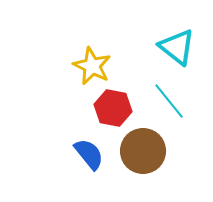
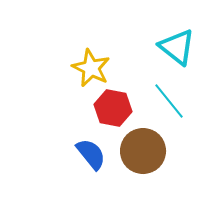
yellow star: moved 1 px left, 2 px down
blue semicircle: moved 2 px right
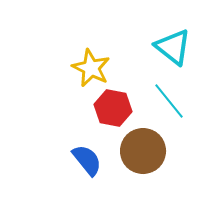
cyan triangle: moved 4 px left
blue semicircle: moved 4 px left, 6 px down
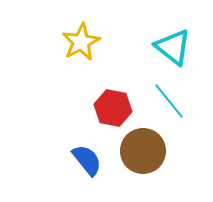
yellow star: moved 10 px left, 26 px up; rotated 18 degrees clockwise
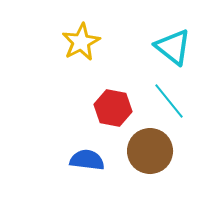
brown circle: moved 7 px right
blue semicircle: rotated 44 degrees counterclockwise
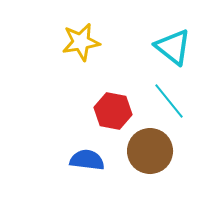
yellow star: rotated 18 degrees clockwise
red hexagon: moved 3 px down
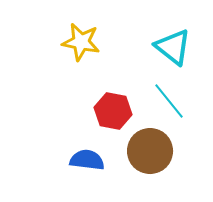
yellow star: rotated 21 degrees clockwise
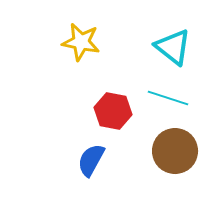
cyan line: moved 1 px left, 3 px up; rotated 33 degrees counterclockwise
brown circle: moved 25 px right
blue semicircle: moved 4 px right; rotated 68 degrees counterclockwise
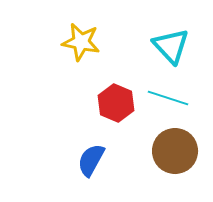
cyan triangle: moved 2 px left, 1 px up; rotated 9 degrees clockwise
red hexagon: moved 3 px right, 8 px up; rotated 12 degrees clockwise
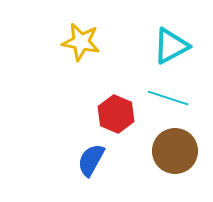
cyan triangle: rotated 45 degrees clockwise
red hexagon: moved 11 px down
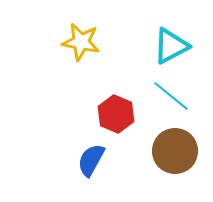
cyan line: moved 3 px right, 2 px up; rotated 21 degrees clockwise
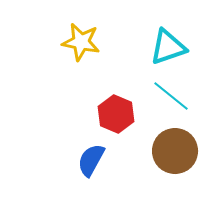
cyan triangle: moved 3 px left, 1 px down; rotated 9 degrees clockwise
